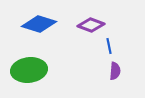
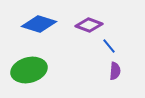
purple diamond: moved 2 px left
blue line: rotated 28 degrees counterclockwise
green ellipse: rotated 8 degrees counterclockwise
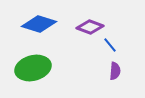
purple diamond: moved 1 px right, 2 px down
blue line: moved 1 px right, 1 px up
green ellipse: moved 4 px right, 2 px up
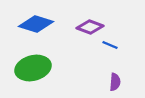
blue diamond: moved 3 px left
blue line: rotated 28 degrees counterclockwise
purple semicircle: moved 11 px down
